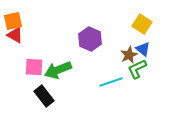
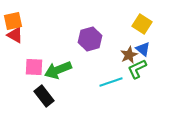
purple hexagon: rotated 20 degrees clockwise
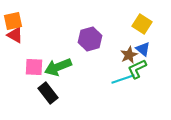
green arrow: moved 3 px up
cyan line: moved 12 px right, 3 px up
black rectangle: moved 4 px right, 3 px up
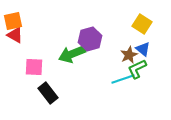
green arrow: moved 14 px right, 13 px up
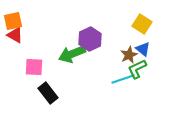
purple hexagon: rotated 10 degrees counterclockwise
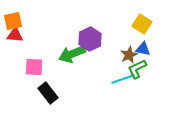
red triangle: rotated 24 degrees counterclockwise
blue triangle: rotated 28 degrees counterclockwise
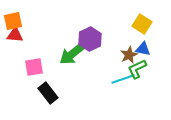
green arrow: rotated 16 degrees counterclockwise
pink square: rotated 12 degrees counterclockwise
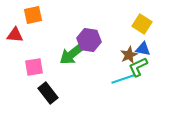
orange square: moved 20 px right, 6 px up
purple hexagon: moved 1 px left, 1 px down; rotated 25 degrees counterclockwise
green L-shape: moved 1 px right, 2 px up
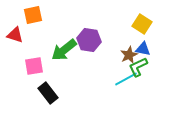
red triangle: rotated 12 degrees clockwise
green arrow: moved 8 px left, 4 px up
pink square: moved 1 px up
cyan line: moved 3 px right; rotated 10 degrees counterclockwise
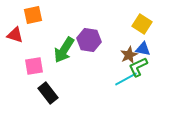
green arrow: rotated 20 degrees counterclockwise
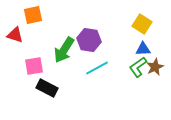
blue triangle: rotated 14 degrees counterclockwise
brown star: moved 26 px right, 12 px down
green L-shape: rotated 10 degrees counterclockwise
cyan line: moved 29 px left, 11 px up
black rectangle: moved 1 px left, 5 px up; rotated 25 degrees counterclockwise
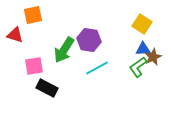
brown star: moved 2 px left, 10 px up
